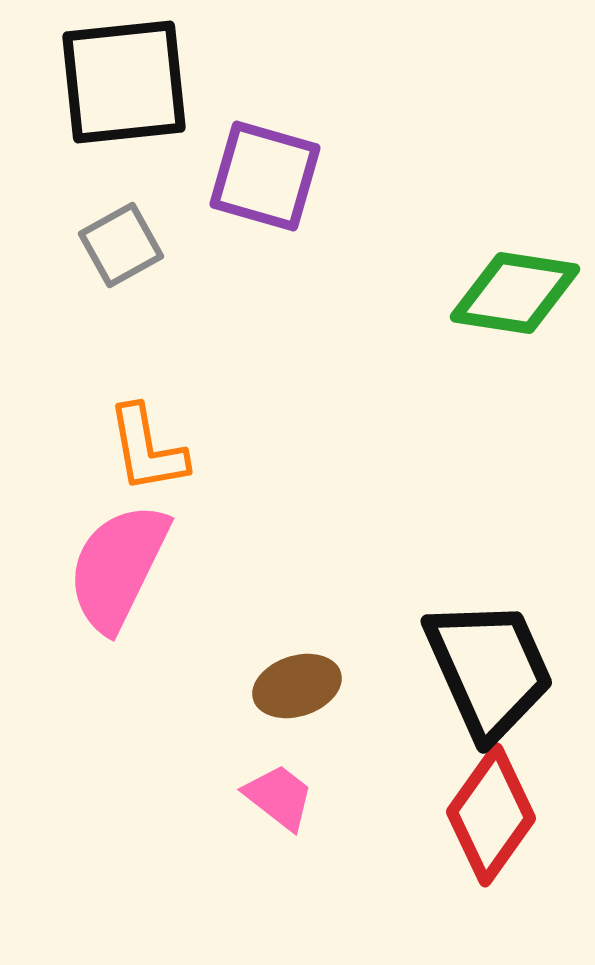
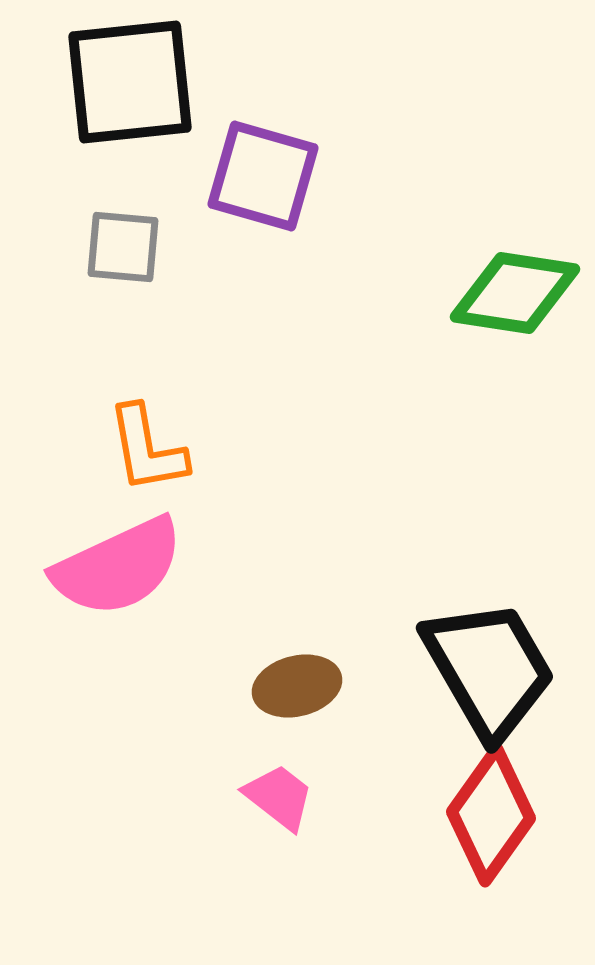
black square: moved 6 px right
purple square: moved 2 px left
gray square: moved 2 px right, 2 px down; rotated 34 degrees clockwise
pink semicircle: rotated 141 degrees counterclockwise
black trapezoid: rotated 6 degrees counterclockwise
brown ellipse: rotated 4 degrees clockwise
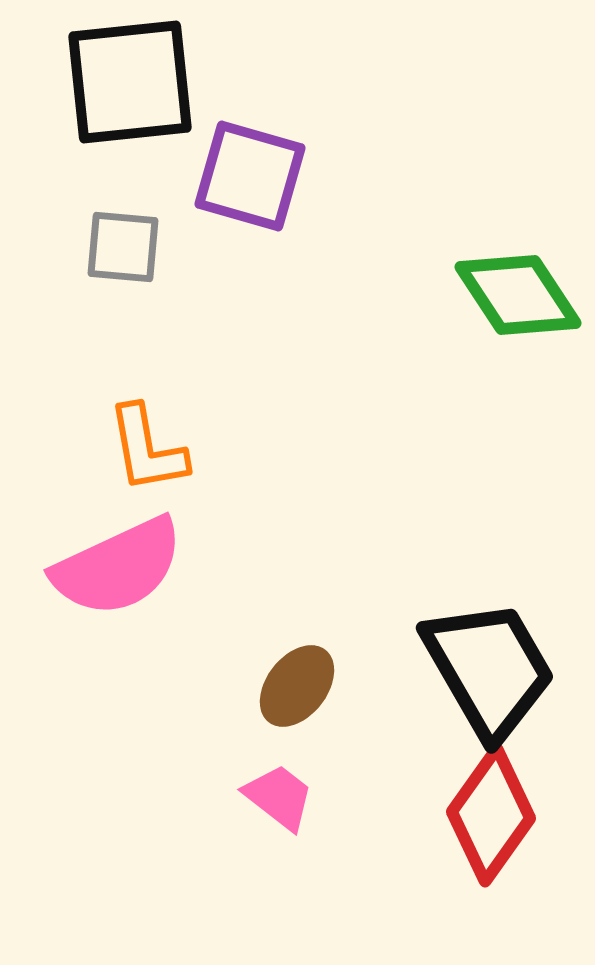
purple square: moved 13 px left
green diamond: moved 3 px right, 2 px down; rotated 48 degrees clockwise
brown ellipse: rotated 38 degrees counterclockwise
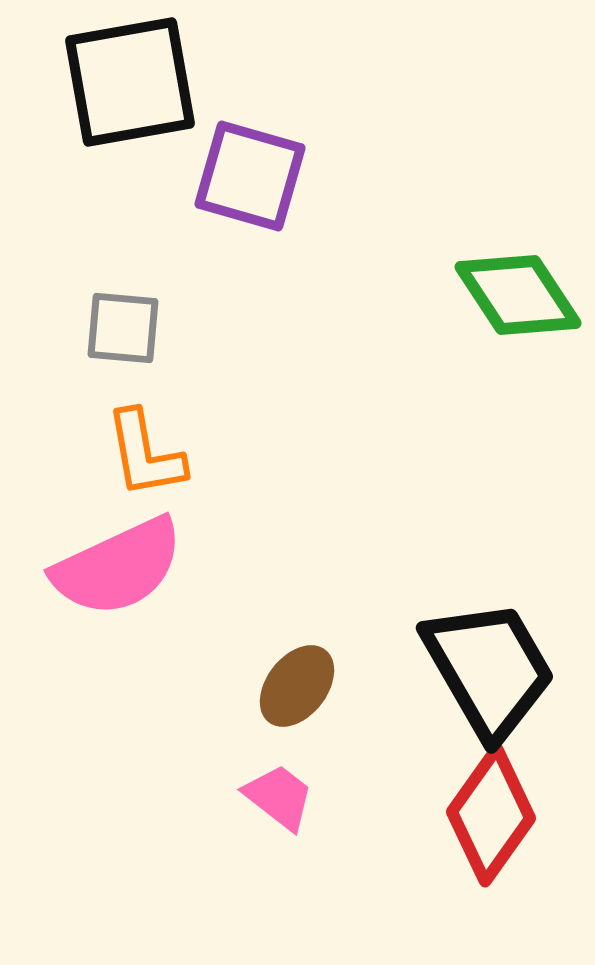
black square: rotated 4 degrees counterclockwise
gray square: moved 81 px down
orange L-shape: moved 2 px left, 5 px down
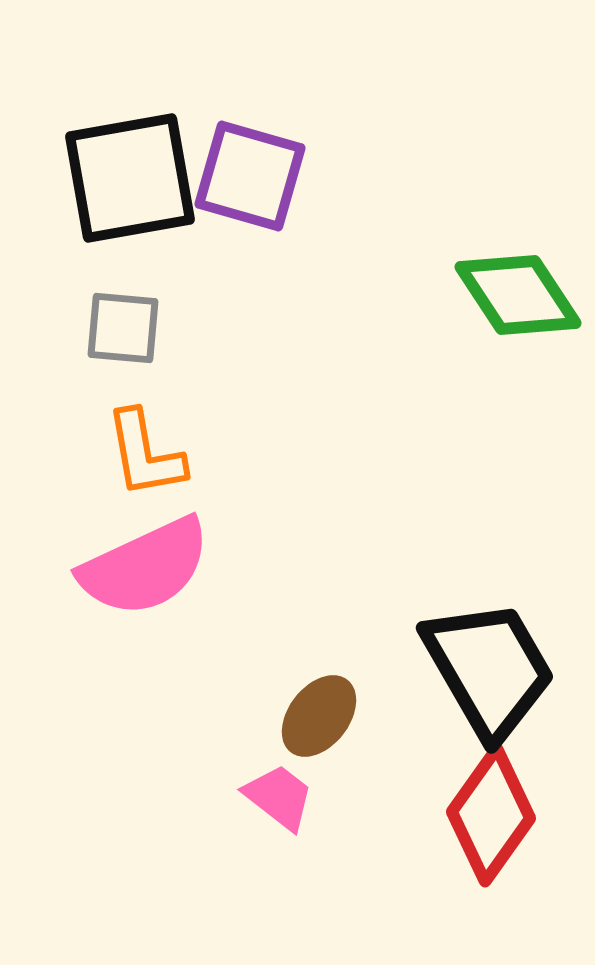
black square: moved 96 px down
pink semicircle: moved 27 px right
brown ellipse: moved 22 px right, 30 px down
